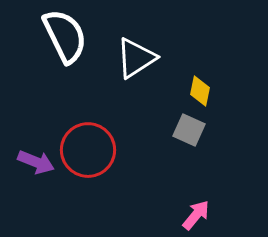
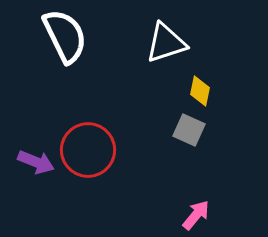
white triangle: moved 30 px right, 15 px up; rotated 15 degrees clockwise
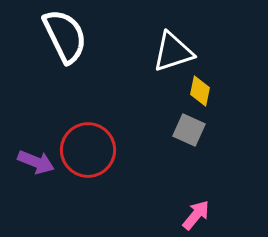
white triangle: moved 7 px right, 9 px down
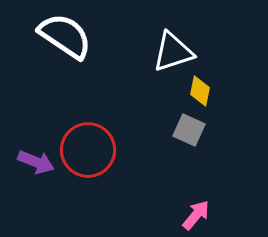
white semicircle: rotated 30 degrees counterclockwise
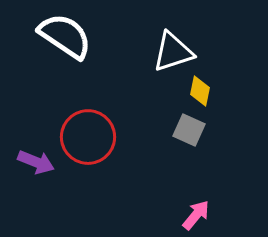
red circle: moved 13 px up
